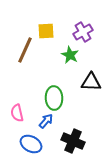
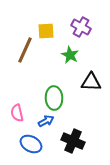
purple cross: moved 2 px left, 5 px up; rotated 30 degrees counterclockwise
blue arrow: rotated 21 degrees clockwise
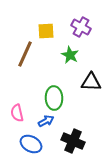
brown line: moved 4 px down
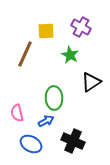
black triangle: rotated 35 degrees counterclockwise
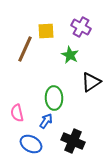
brown line: moved 5 px up
blue arrow: rotated 28 degrees counterclockwise
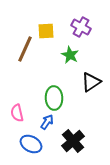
blue arrow: moved 1 px right, 1 px down
black cross: rotated 25 degrees clockwise
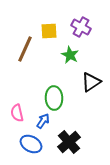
yellow square: moved 3 px right
blue arrow: moved 4 px left, 1 px up
black cross: moved 4 px left, 1 px down
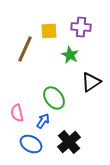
purple cross: rotated 24 degrees counterclockwise
green ellipse: rotated 35 degrees counterclockwise
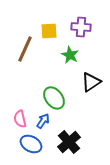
pink semicircle: moved 3 px right, 6 px down
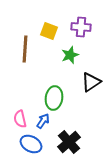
yellow square: rotated 24 degrees clockwise
brown line: rotated 20 degrees counterclockwise
green star: rotated 24 degrees clockwise
green ellipse: rotated 45 degrees clockwise
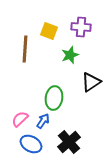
pink semicircle: rotated 60 degrees clockwise
